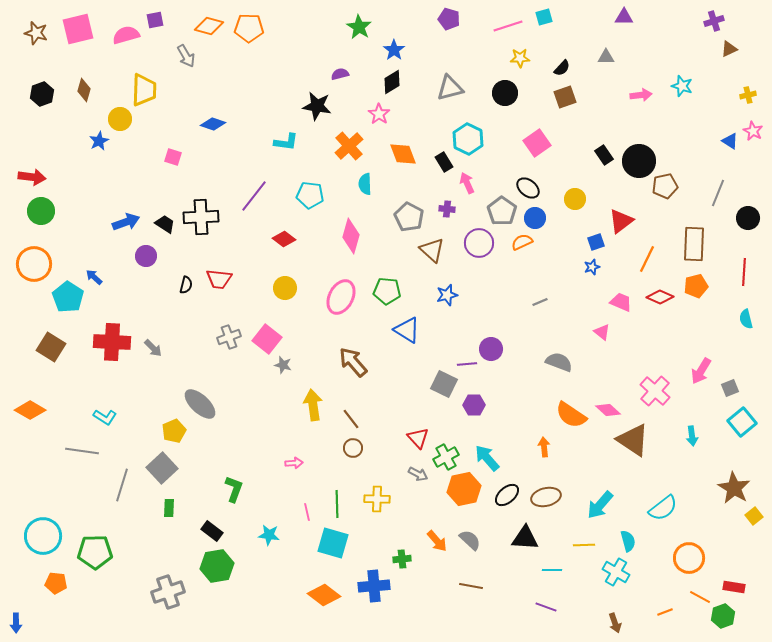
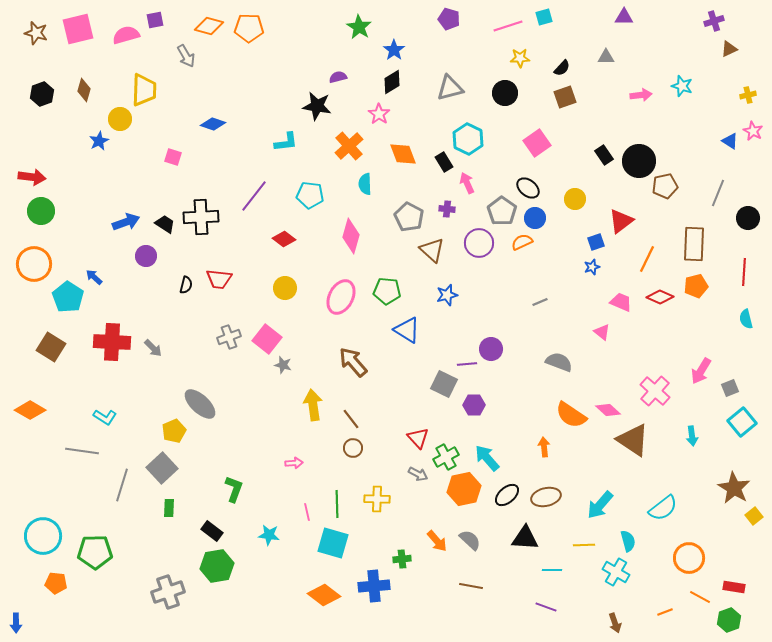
purple semicircle at (340, 74): moved 2 px left, 3 px down
cyan L-shape at (286, 142): rotated 15 degrees counterclockwise
green hexagon at (723, 616): moved 6 px right, 4 px down
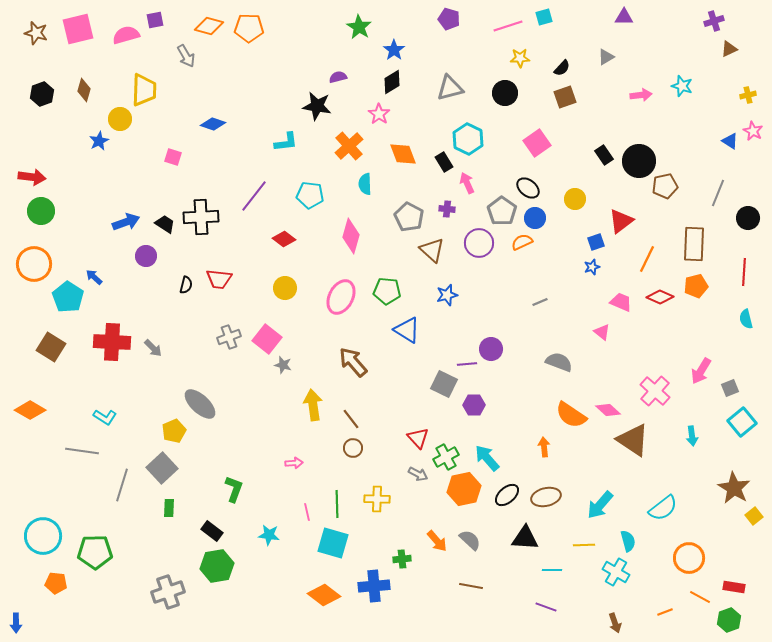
gray triangle at (606, 57): rotated 30 degrees counterclockwise
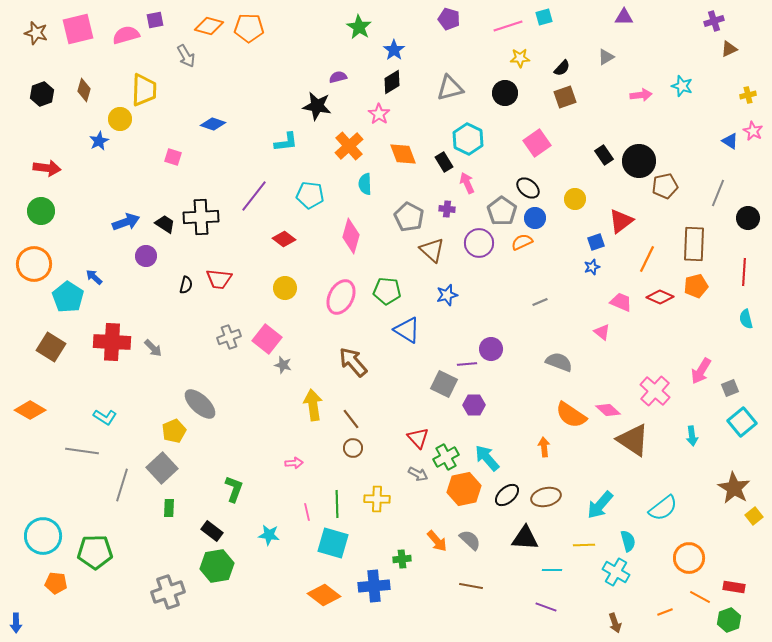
red arrow at (32, 177): moved 15 px right, 9 px up
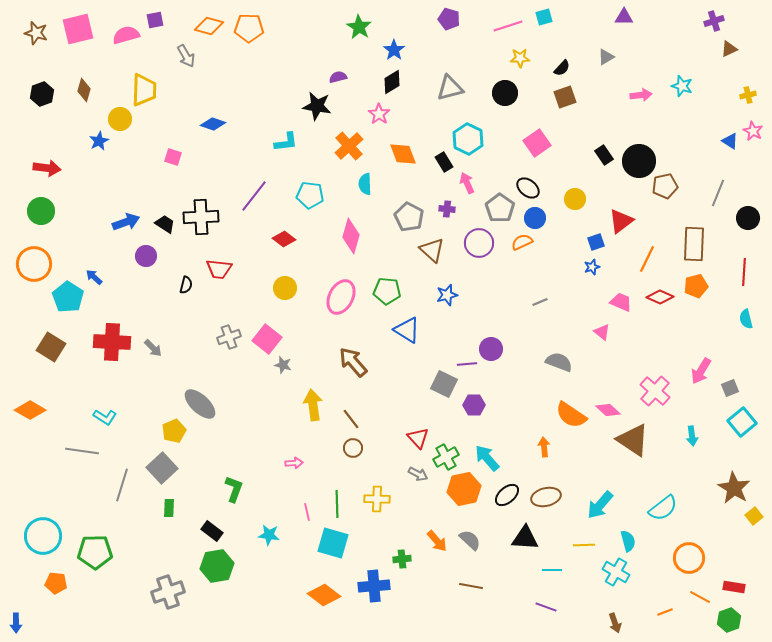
gray pentagon at (502, 211): moved 2 px left, 3 px up
red trapezoid at (219, 279): moved 10 px up
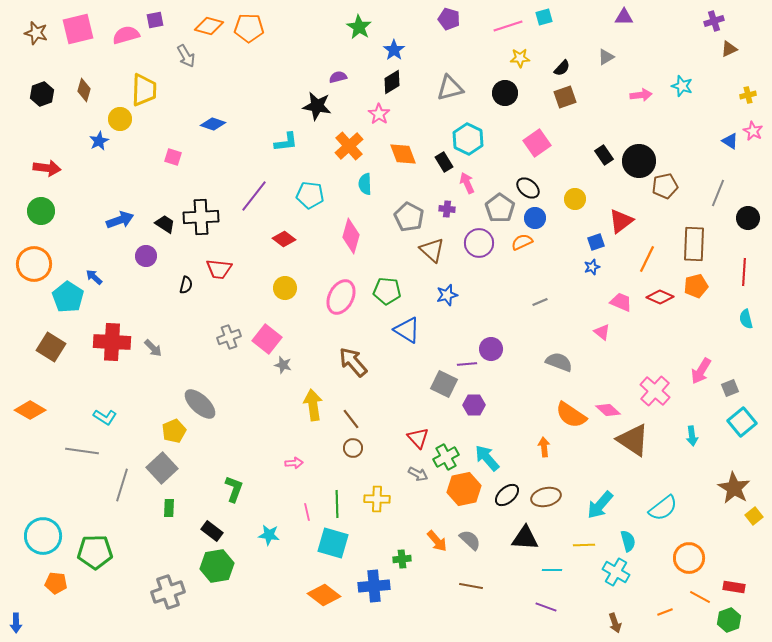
blue arrow at (126, 222): moved 6 px left, 2 px up
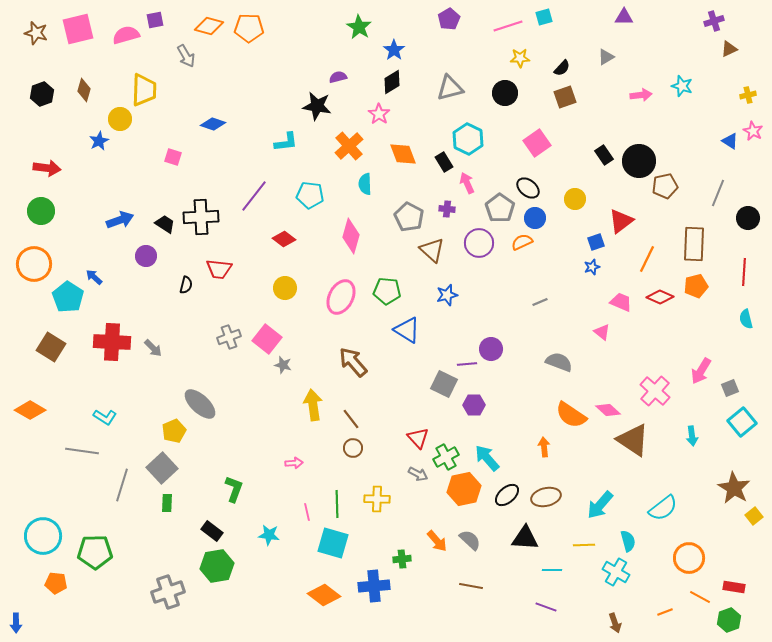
purple pentagon at (449, 19): rotated 25 degrees clockwise
green rectangle at (169, 508): moved 2 px left, 5 px up
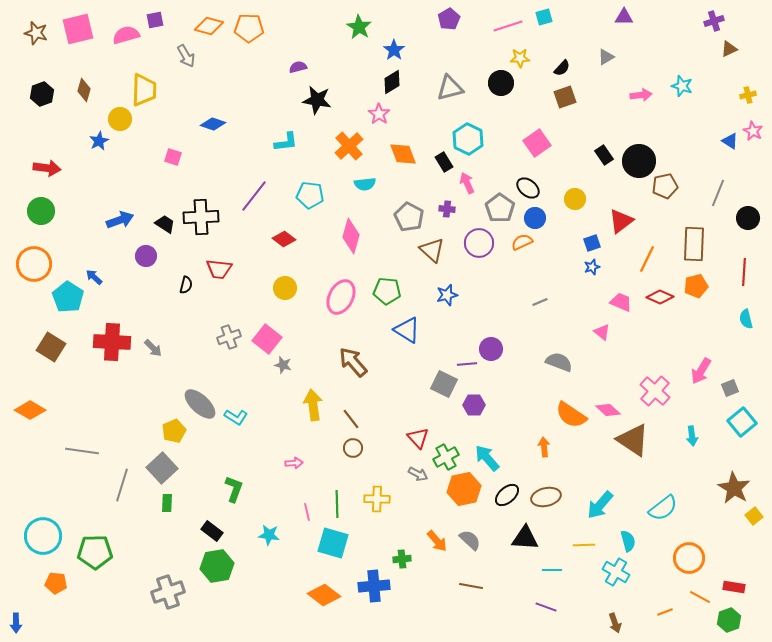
purple semicircle at (338, 77): moved 40 px left, 10 px up
black circle at (505, 93): moved 4 px left, 10 px up
black star at (317, 106): moved 6 px up
cyan semicircle at (365, 184): rotated 95 degrees counterclockwise
blue square at (596, 242): moved 4 px left, 1 px down
cyan L-shape at (105, 417): moved 131 px right
